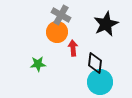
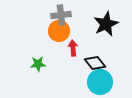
gray cross: rotated 36 degrees counterclockwise
orange circle: moved 2 px right, 1 px up
black diamond: rotated 45 degrees counterclockwise
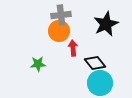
cyan circle: moved 1 px down
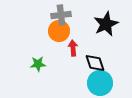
black diamond: rotated 20 degrees clockwise
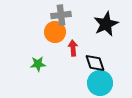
orange circle: moved 4 px left, 1 px down
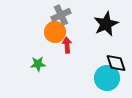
gray cross: rotated 18 degrees counterclockwise
red arrow: moved 6 px left, 3 px up
black diamond: moved 21 px right
cyan circle: moved 7 px right, 5 px up
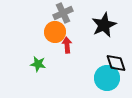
gray cross: moved 2 px right, 2 px up
black star: moved 2 px left, 1 px down
green star: rotated 14 degrees clockwise
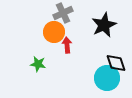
orange circle: moved 1 px left
